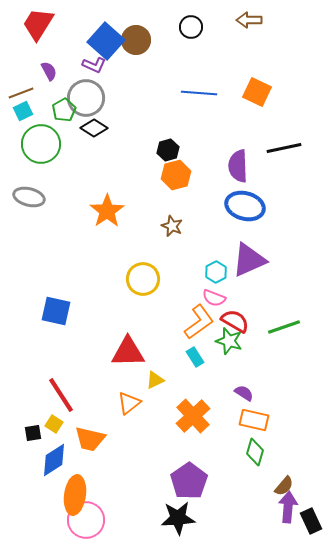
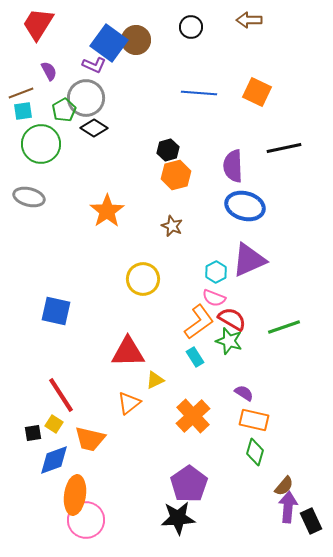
blue square at (106, 41): moved 3 px right, 2 px down; rotated 6 degrees counterclockwise
cyan square at (23, 111): rotated 18 degrees clockwise
purple semicircle at (238, 166): moved 5 px left
red semicircle at (235, 321): moved 3 px left, 2 px up
blue diamond at (54, 460): rotated 12 degrees clockwise
purple pentagon at (189, 481): moved 3 px down
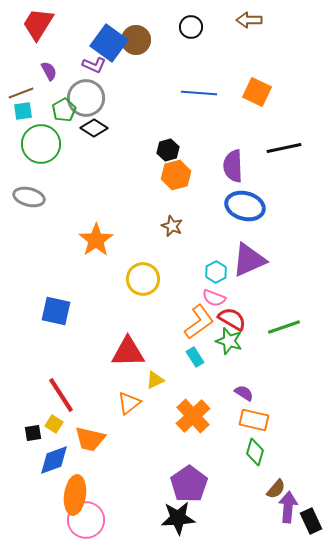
orange star at (107, 211): moved 11 px left, 29 px down
brown semicircle at (284, 486): moved 8 px left, 3 px down
